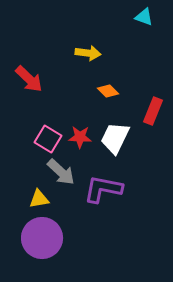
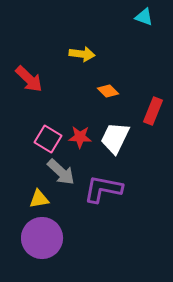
yellow arrow: moved 6 px left, 1 px down
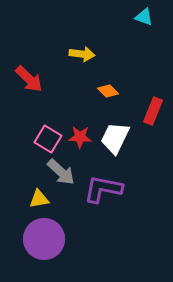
purple circle: moved 2 px right, 1 px down
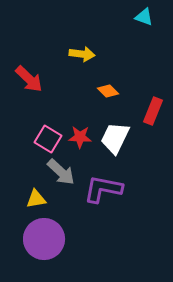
yellow triangle: moved 3 px left
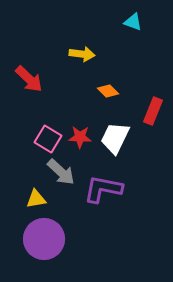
cyan triangle: moved 11 px left, 5 px down
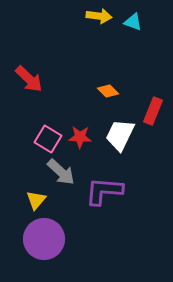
yellow arrow: moved 17 px right, 38 px up
white trapezoid: moved 5 px right, 3 px up
purple L-shape: moved 1 px right, 2 px down; rotated 6 degrees counterclockwise
yellow triangle: moved 1 px down; rotated 40 degrees counterclockwise
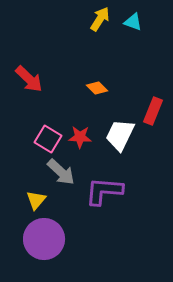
yellow arrow: moved 1 px right, 3 px down; rotated 65 degrees counterclockwise
orange diamond: moved 11 px left, 3 px up
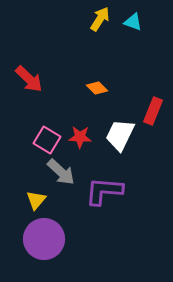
pink square: moved 1 px left, 1 px down
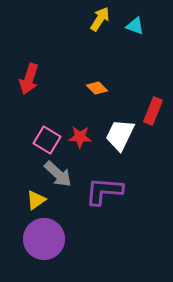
cyan triangle: moved 2 px right, 4 px down
red arrow: rotated 64 degrees clockwise
gray arrow: moved 3 px left, 2 px down
yellow triangle: rotated 15 degrees clockwise
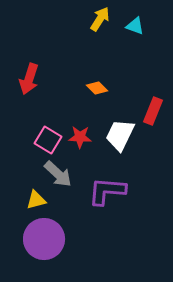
pink square: moved 1 px right
purple L-shape: moved 3 px right
yellow triangle: rotated 20 degrees clockwise
